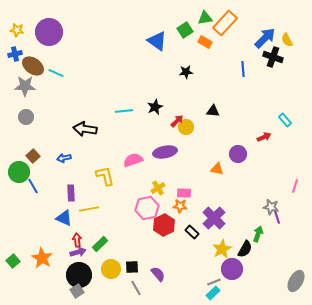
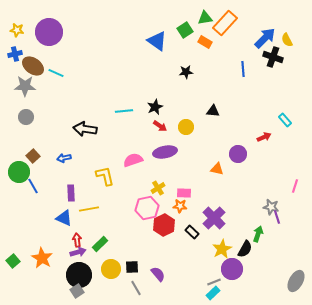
red arrow at (177, 121): moved 17 px left, 5 px down; rotated 80 degrees clockwise
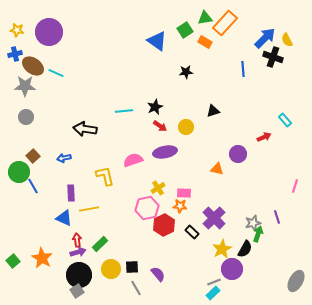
black triangle at (213, 111): rotated 24 degrees counterclockwise
gray star at (271, 207): moved 18 px left, 16 px down; rotated 28 degrees counterclockwise
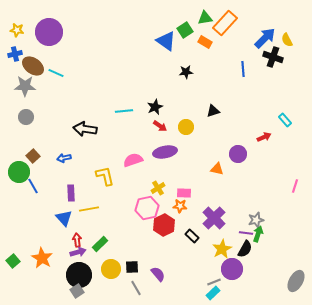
blue triangle at (157, 41): moved 9 px right
purple line at (277, 217): moved 31 px left, 16 px down; rotated 64 degrees counterclockwise
blue triangle at (64, 218): rotated 24 degrees clockwise
gray star at (253, 223): moved 3 px right, 3 px up
black rectangle at (192, 232): moved 4 px down
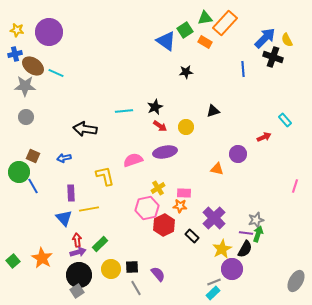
brown square at (33, 156): rotated 24 degrees counterclockwise
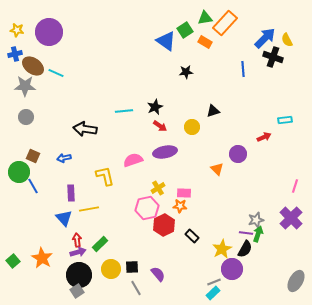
cyan rectangle at (285, 120): rotated 56 degrees counterclockwise
yellow circle at (186, 127): moved 6 px right
orange triangle at (217, 169): rotated 32 degrees clockwise
purple cross at (214, 218): moved 77 px right
